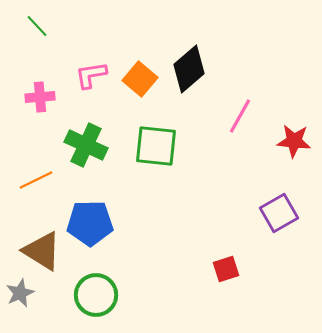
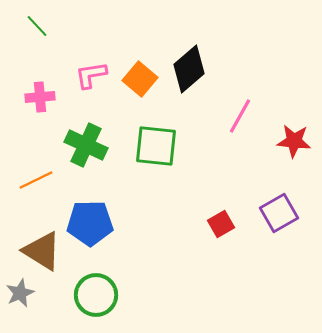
red square: moved 5 px left, 45 px up; rotated 12 degrees counterclockwise
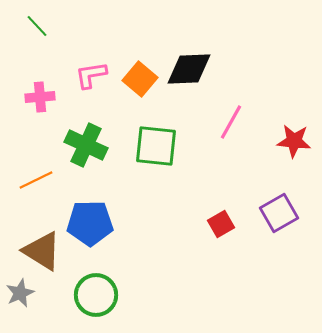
black diamond: rotated 39 degrees clockwise
pink line: moved 9 px left, 6 px down
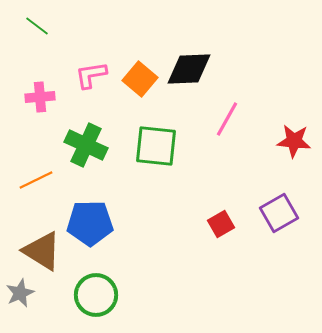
green line: rotated 10 degrees counterclockwise
pink line: moved 4 px left, 3 px up
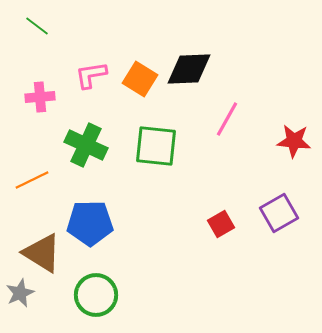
orange square: rotated 8 degrees counterclockwise
orange line: moved 4 px left
brown triangle: moved 2 px down
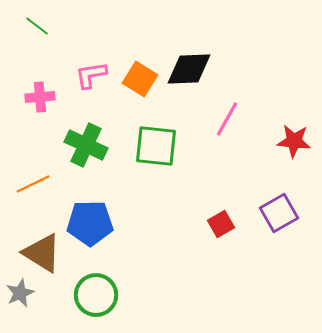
orange line: moved 1 px right, 4 px down
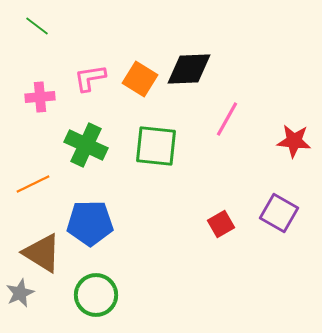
pink L-shape: moved 1 px left, 3 px down
purple square: rotated 30 degrees counterclockwise
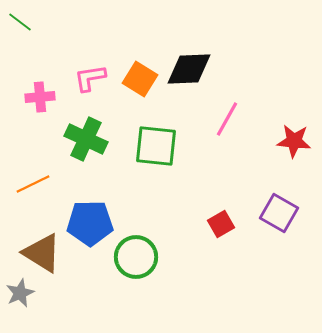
green line: moved 17 px left, 4 px up
green cross: moved 6 px up
green circle: moved 40 px right, 38 px up
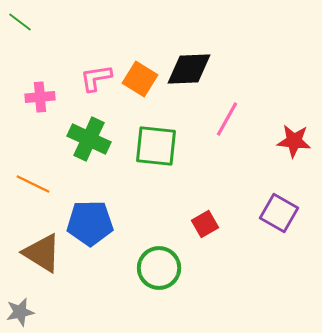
pink L-shape: moved 6 px right
green cross: moved 3 px right
orange line: rotated 52 degrees clockwise
red square: moved 16 px left
green circle: moved 23 px right, 11 px down
gray star: moved 19 px down; rotated 12 degrees clockwise
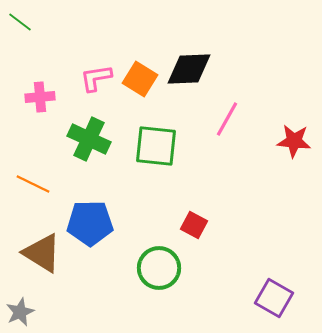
purple square: moved 5 px left, 85 px down
red square: moved 11 px left, 1 px down; rotated 32 degrees counterclockwise
gray star: rotated 12 degrees counterclockwise
